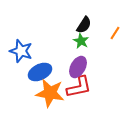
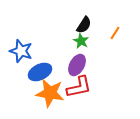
purple ellipse: moved 1 px left, 2 px up
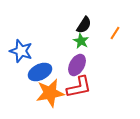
orange star: rotated 20 degrees counterclockwise
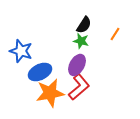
orange line: moved 1 px down
green star: rotated 14 degrees counterclockwise
red L-shape: rotated 28 degrees counterclockwise
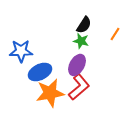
blue star: rotated 20 degrees counterclockwise
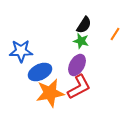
red L-shape: rotated 12 degrees clockwise
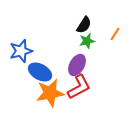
green star: moved 6 px right; rotated 28 degrees counterclockwise
blue star: rotated 15 degrees counterclockwise
blue ellipse: rotated 55 degrees clockwise
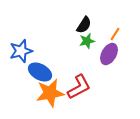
purple ellipse: moved 32 px right, 11 px up
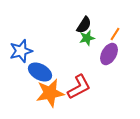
green star: moved 3 px up
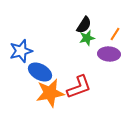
purple ellipse: rotated 65 degrees clockwise
red L-shape: rotated 8 degrees clockwise
